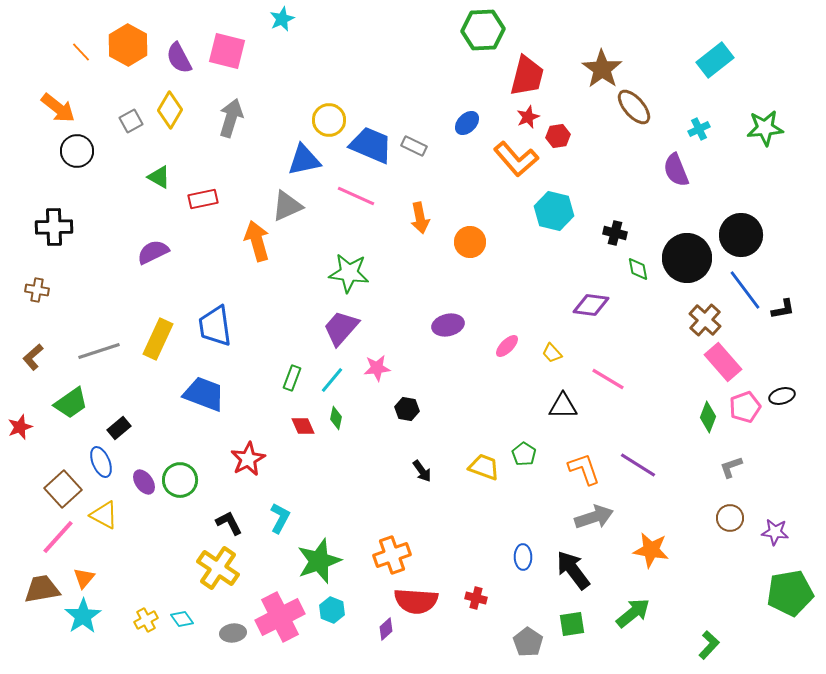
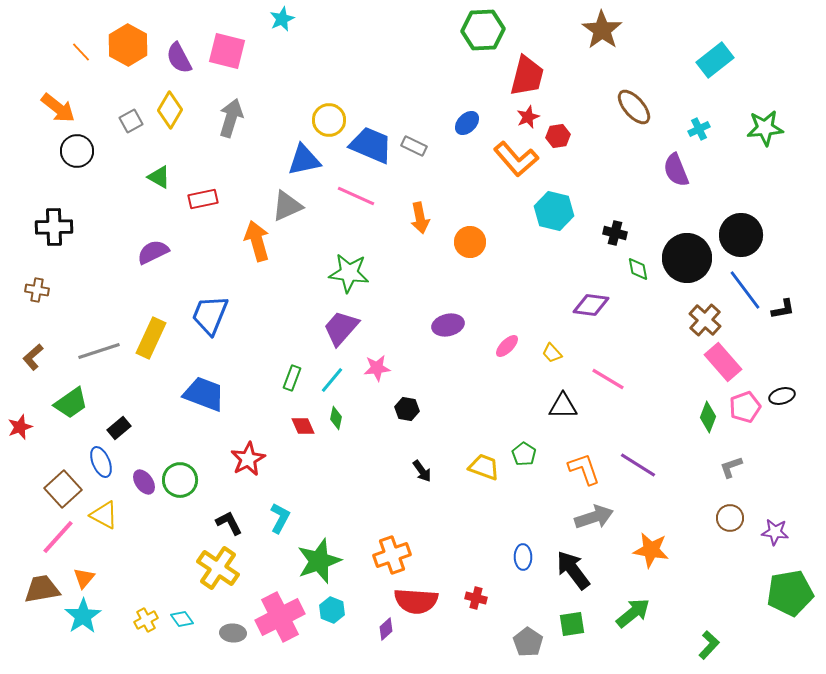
brown star at (602, 69): moved 39 px up
blue trapezoid at (215, 326): moved 5 px left, 11 px up; rotated 30 degrees clockwise
yellow rectangle at (158, 339): moved 7 px left, 1 px up
gray ellipse at (233, 633): rotated 10 degrees clockwise
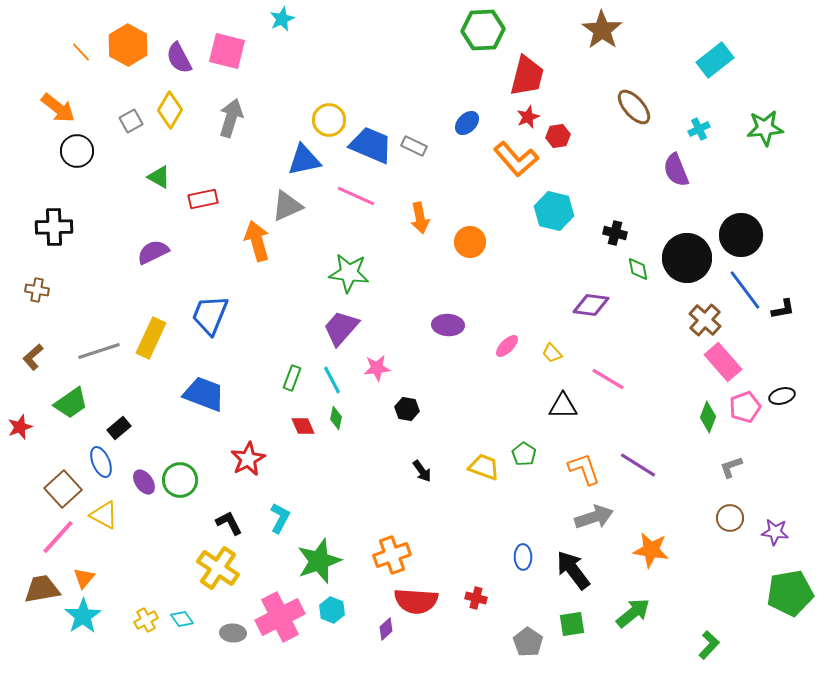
purple ellipse at (448, 325): rotated 16 degrees clockwise
cyan line at (332, 380): rotated 68 degrees counterclockwise
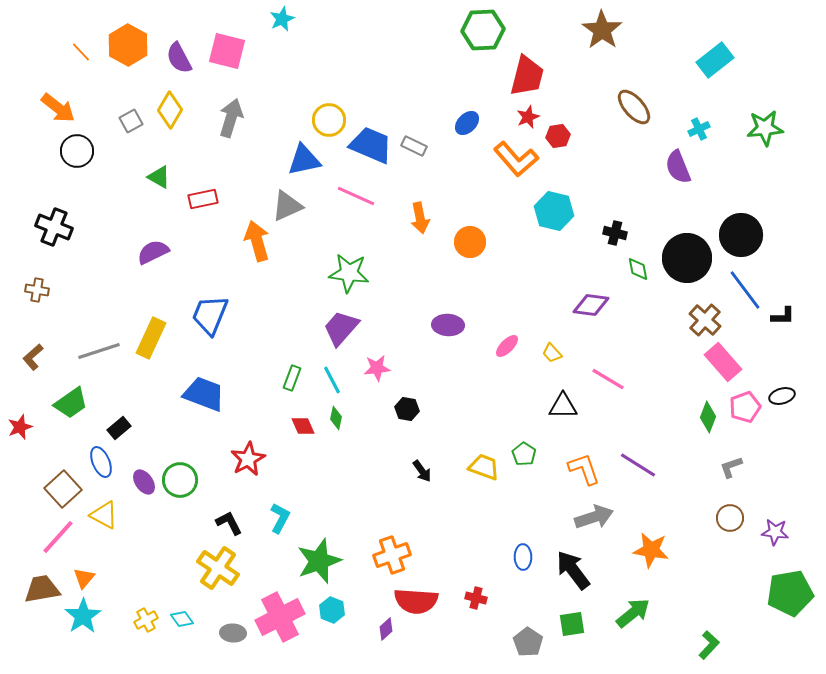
purple semicircle at (676, 170): moved 2 px right, 3 px up
black cross at (54, 227): rotated 24 degrees clockwise
black L-shape at (783, 309): moved 7 px down; rotated 10 degrees clockwise
